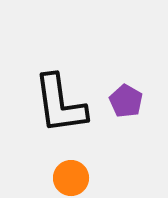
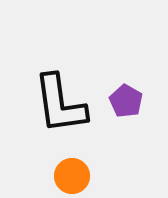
orange circle: moved 1 px right, 2 px up
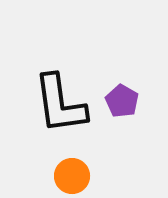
purple pentagon: moved 4 px left
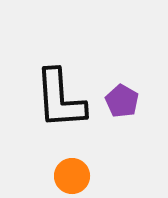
black L-shape: moved 5 px up; rotated 4 degrees clockwise
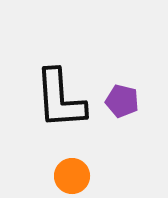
purple pentagon: rotated 16 degrees counterclockwise
